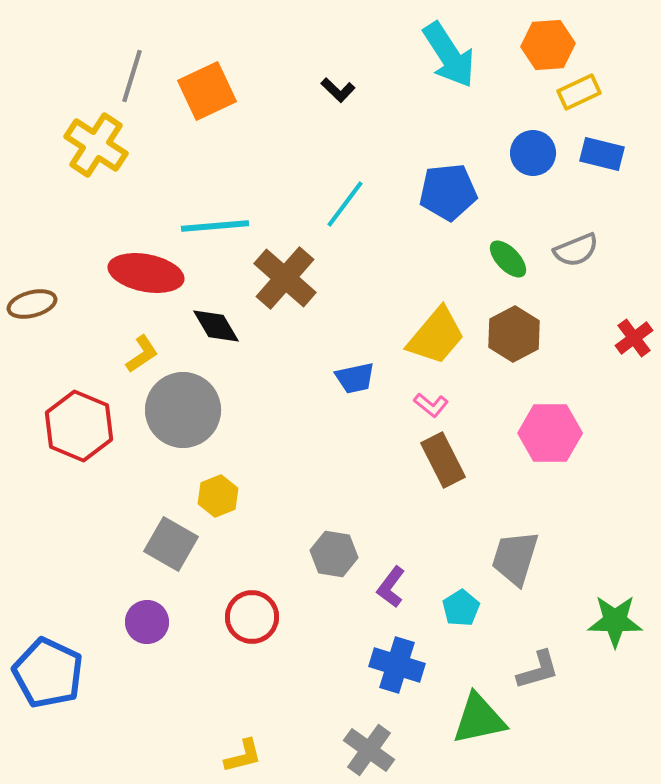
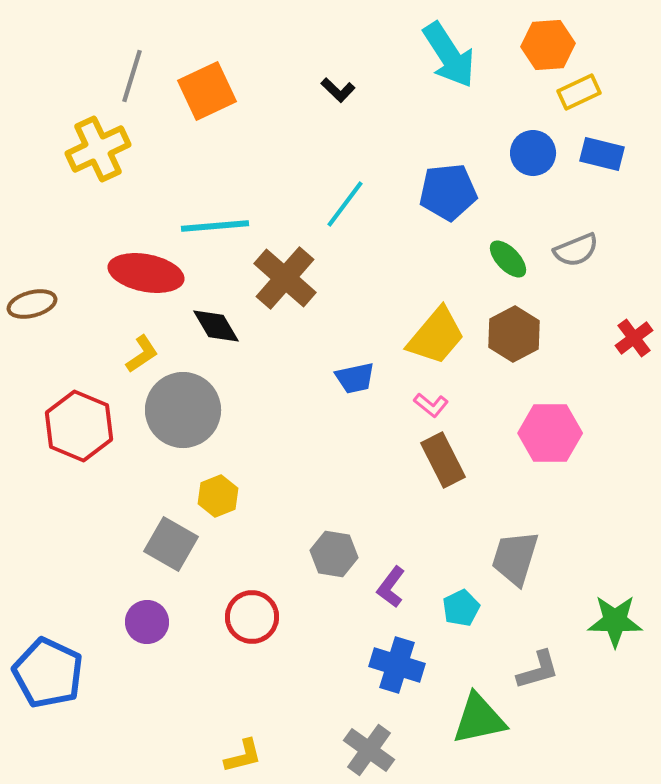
yellow cross at (96, 145): moved 2 px right, 4 px down; rotated 32 degrees clockwise
cyan pentagon at (461, 608): rotated 6 degrees clockwise
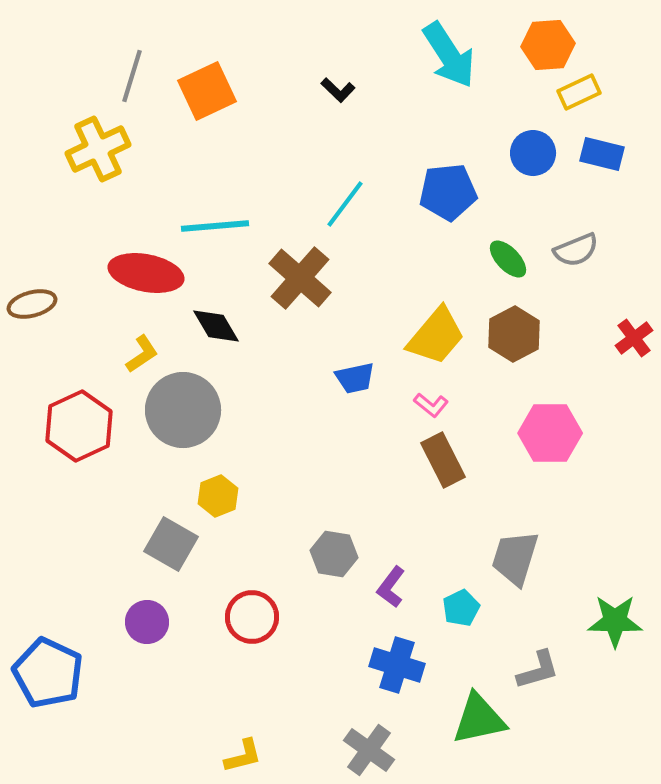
brown cross at (285, 278): moved 15 px right
red hexagon at (79, 426): rotated 12 degrees clockwise
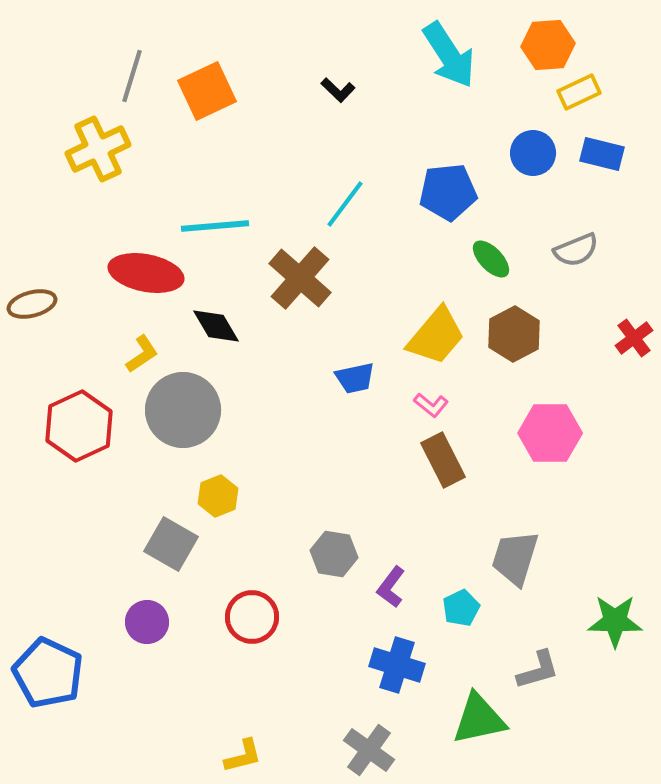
green ellipse at (508, 259): moved 17 px left
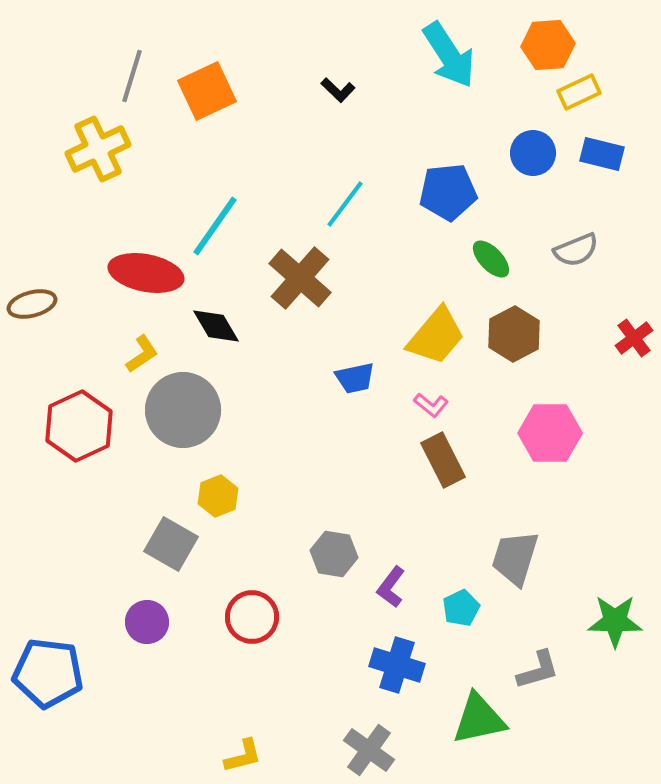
cyan line at (215, 226): rotated 50 degrees counterclockwise
blue pentagon at (48, 673): rotated 18 degrees counterclockwise
